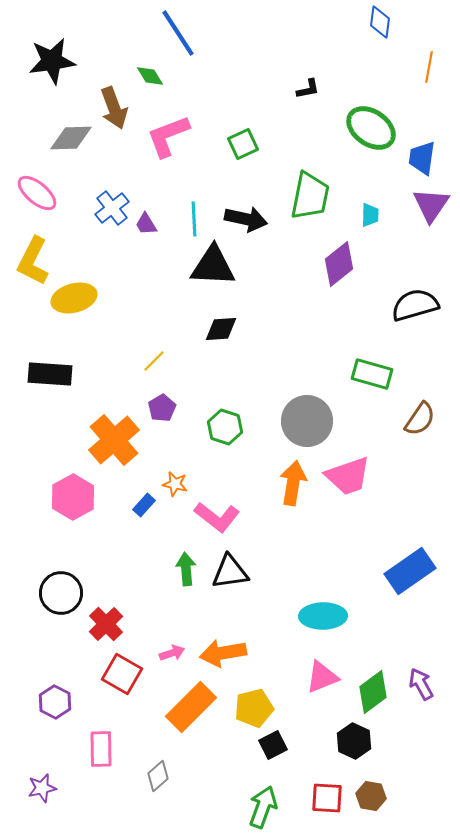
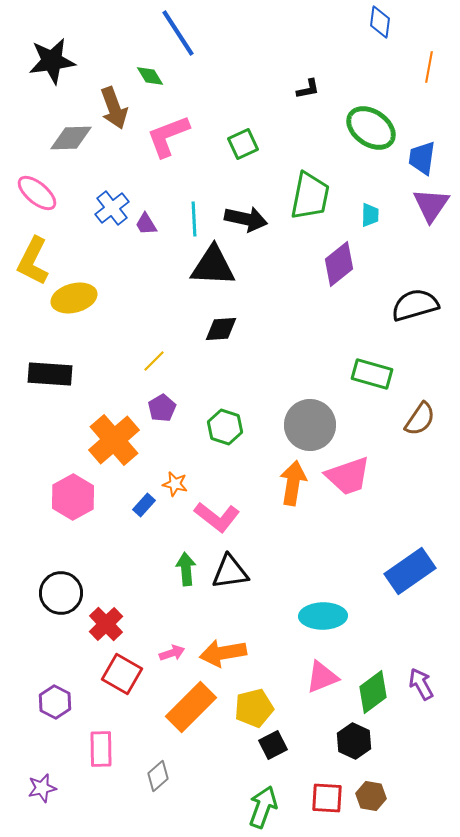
gray circle at (307, 421): moved 3 px right, 4 px down
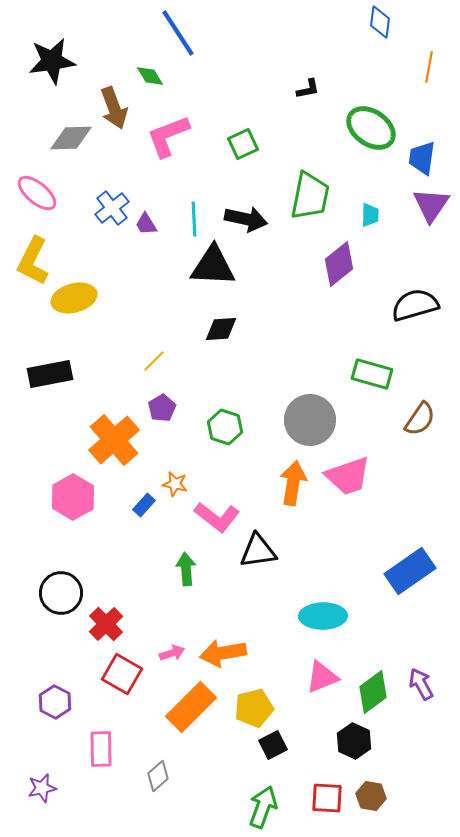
black rectangle at (50, 374): rotated 15 degrees counterclockwise
gray circle at (310, 425): moved 5 px up
black triangle at (230, 572): moved 28 px right, 21 px up
